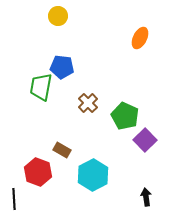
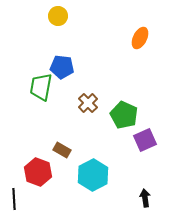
green pentagon: moved 1 px left, 1 px up
purple square: rotated 20 degrees clockwise
black arrow: moved 1 px left, 1 px down
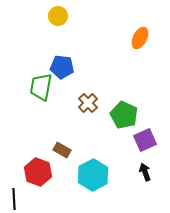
black arrow: moved 26 px up; rotated 12 degrees counterclockwise
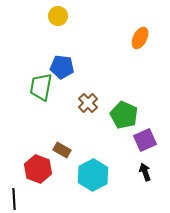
red hexagon: moved 3 px up
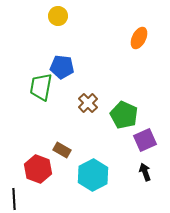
orange ellipse: moved 1 px left
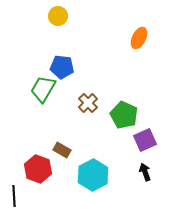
green trapezoid: moved 2 px right, 2 px down; rotated 20 degrees clockwise
black line: moved 3 px up
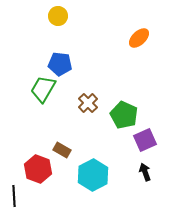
orange ellipse: rotated 20 degrees clockwise
blue pentagon: moved 2 px left, 3 px up
